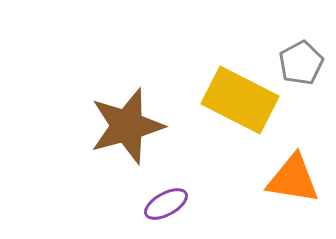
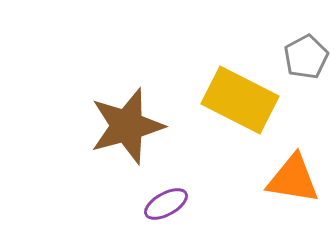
gray pentagon: moved 5 px right, 6 px up
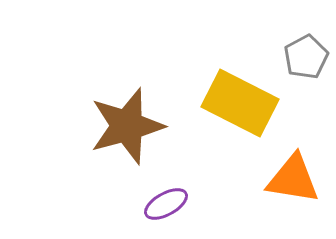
yellow rectangle: moved 3 px down
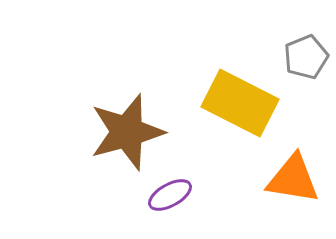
gray pentagon: rotated 6 degrees clockwise
brown star: moved 6 px down
purple ellipse: moved 4 px right, 9 px up
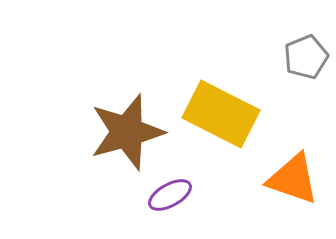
yellow rectangle: moved 19 px left, 11 px down
orange triangle: rotated 10 degrees clockwise
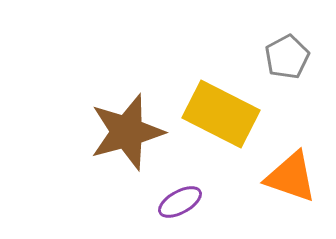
gray pentagon: moved 19 px left; rotated 6 degrees counterclockwise
orange triangle: moved 2 px left, 2 px up
purple ellipse: moved 10 px right, 7 px down
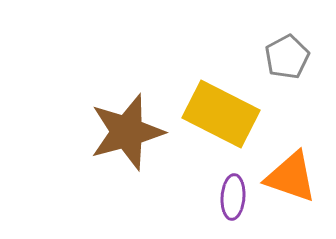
purple ellipse: moved 53 px right, 5 px up; rotated 57 degrees counterclockwise
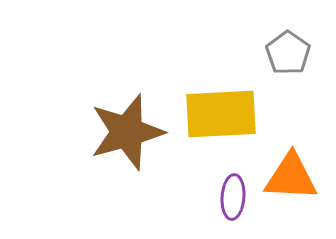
gray pentagon: moved 1 px right, 4 px up; rotated 9 degrees counterclockwise
yellow rectangle: rotated 30 degrees counterclockwise
orange triangle: rotated 16 degrees counterclockwise
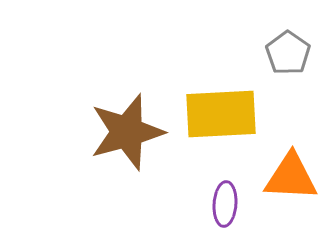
purple ellipse: moved 8 px left, 7 px down
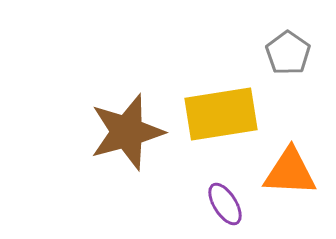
yellow rectangle: rotated 6 degrees counterclockwise
orange triangle: moved 1 px left, 5 px up
purple ellipse: rotated 36 degrees counterclockwise
